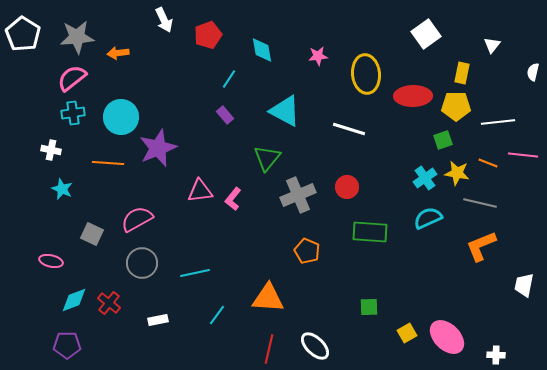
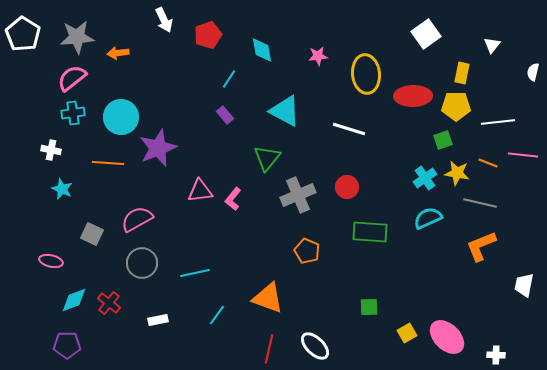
orange triangle at (268, 298): rotated 16 degrees clockwise
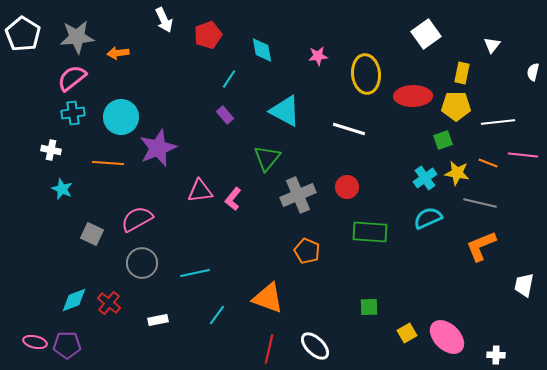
pink ellipse at (51, 261): moved 16 px left, 81 px down
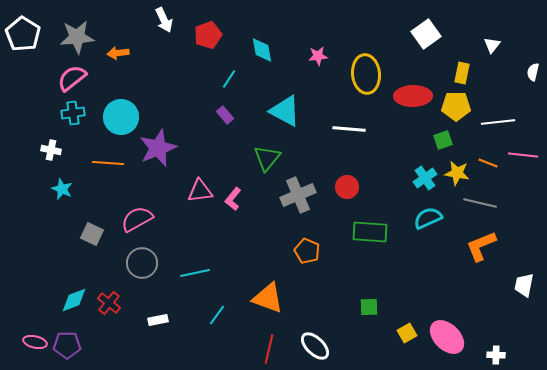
white line at (349, 129): rotated 12 degrees counterclockwise
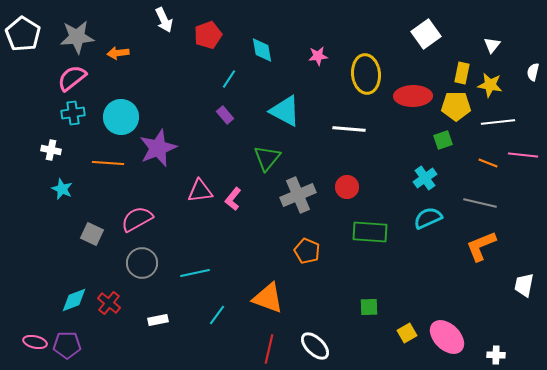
yellow star at (457, 173): moved 33 px right, 88 px up
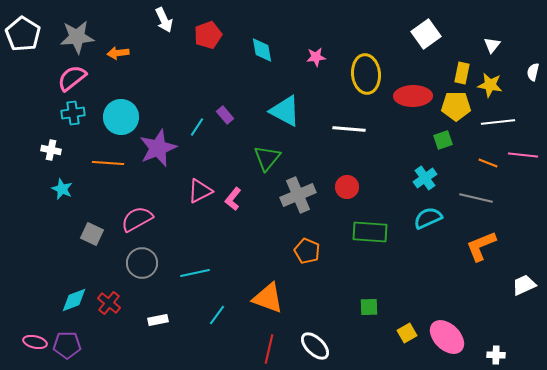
pink star at (318, 56): moved 2 px left, 1 px down
cyan line at (229, 79): moved 32 px left, 48 px down
pink triangle at (200, 191): rotated 20 degrees counterclockwise
gray line at (480, 203): moved 4 px left, 5 px up
white trapezoid at (524, 285): rotated 55 degrees clockwise
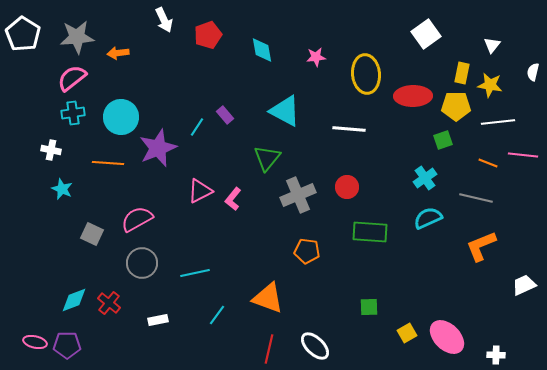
orange pentagon at (307, 251): rotated 15 degrees counterclockwise
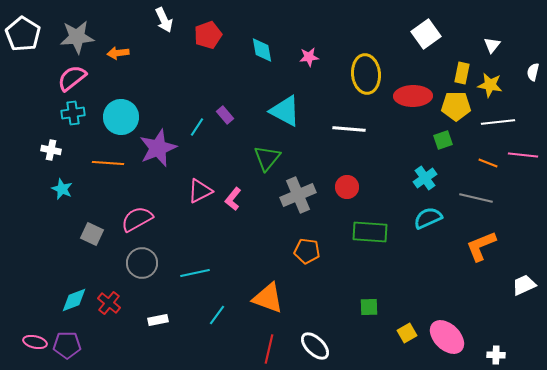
pink star at (316, 57): moved 7 px left
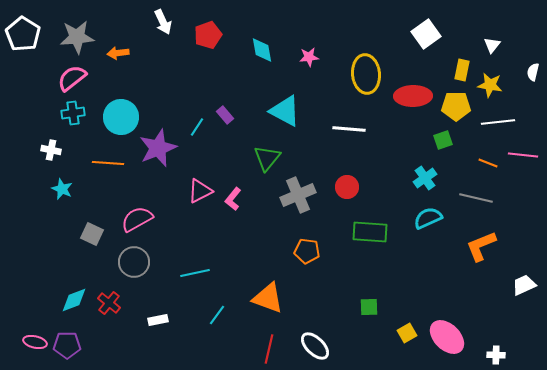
white arrow at (164, 20): moved 1 px left, 2 px down
yellow rectangle at (462, 73): moved 3 px up
gray circle at (142, 263): moved 8 px left, 1 px up
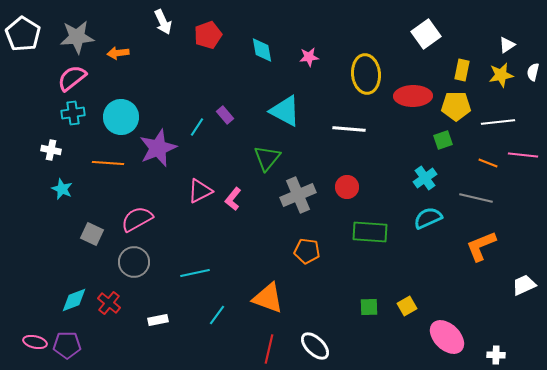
white triangle at (492, 45): moved 15 px right; rotated 18 degrees clockwise
yellow star at (490, 85): moved 11 px right, 10 px up; rotated 20 degrees counterclockwise
yellow square at (407, 333): moved 27 px up
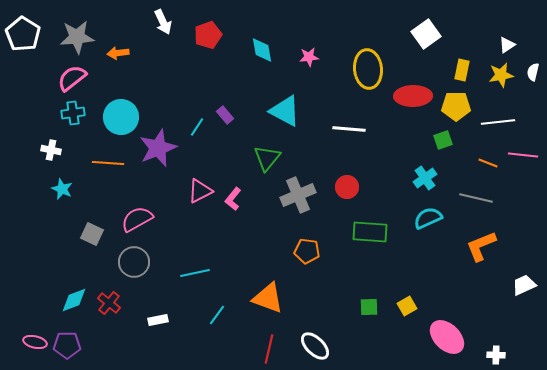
yellow ellipse at (366, 74): moved 2 px right, 5 px up
